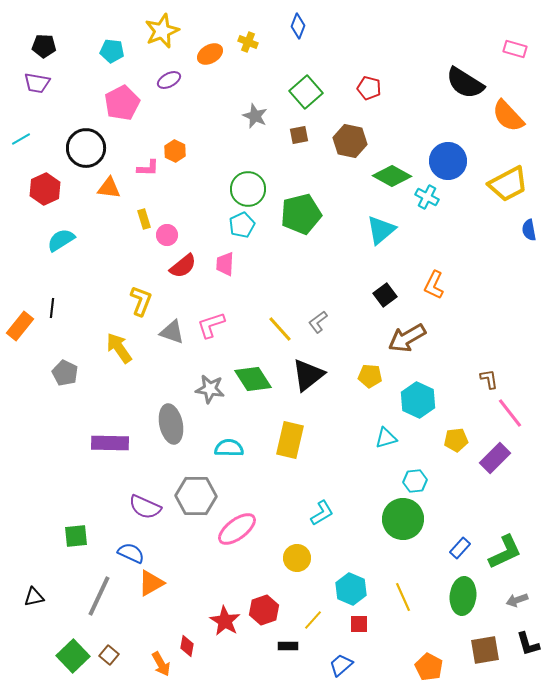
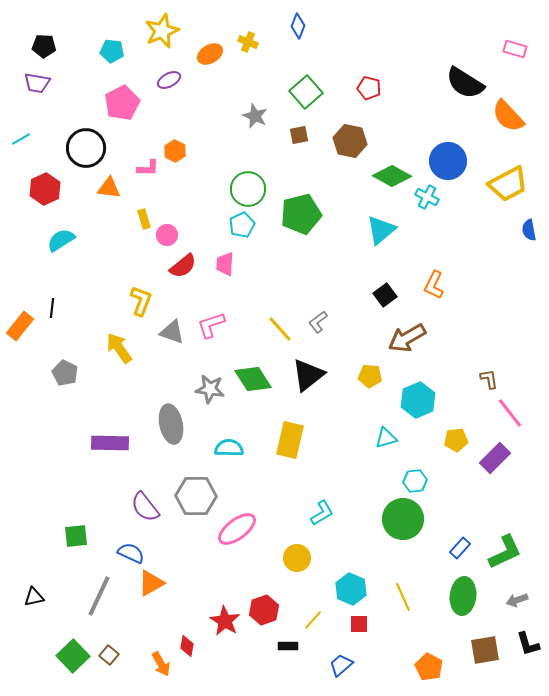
cyan hexagon at (418, 400): rotated 12 degrees clockwise
purple semicircle at (145, 507): rotated 28 degrees clockwise
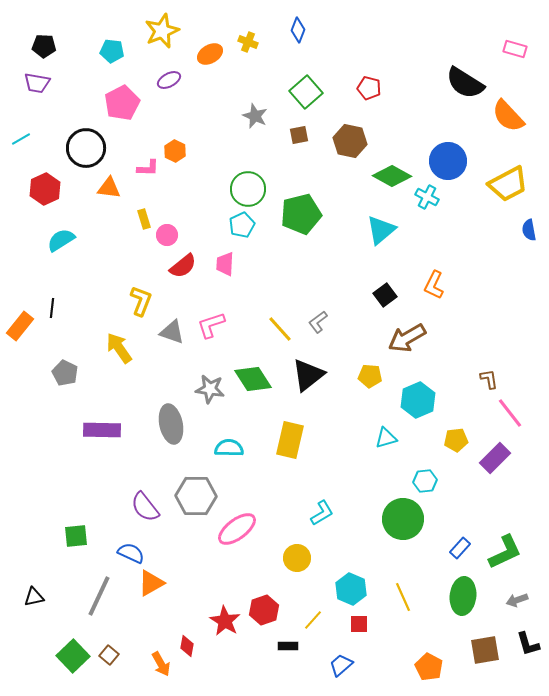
blue diamond at (298, 26): moved 4 px down
purple rectangle at (110, 443): moved 8 px left, 13 px up
cyan hexagon at (415, 481): moved 10 px right
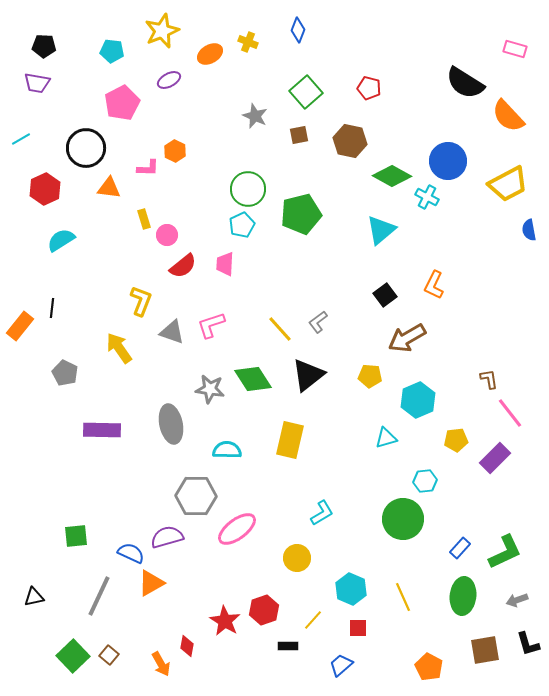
cyan semicircle at (229, 448): moved 2 px left, 2 px down
purple semicircle at (145, 507): moved 22 px right, 30 px down; rotated 112 degrees clockwise
red square at (359, 624): moved 1 px left, 4 px down
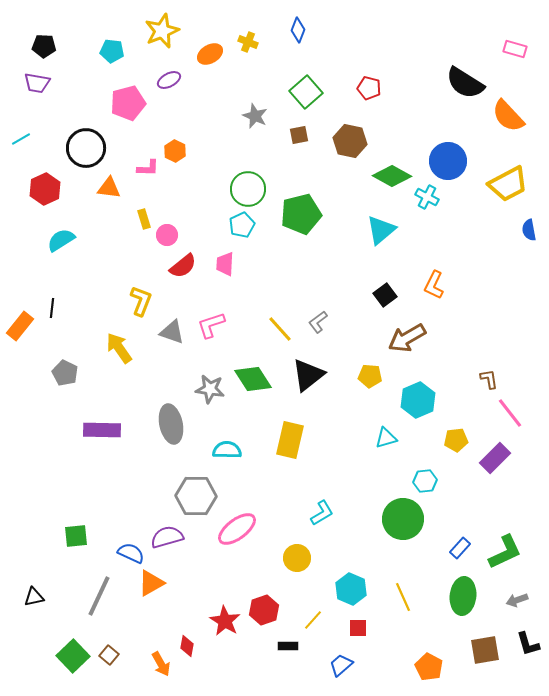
pink pentagon at (122, 103): moved 6 px right; rotated 12 degrees clockwise
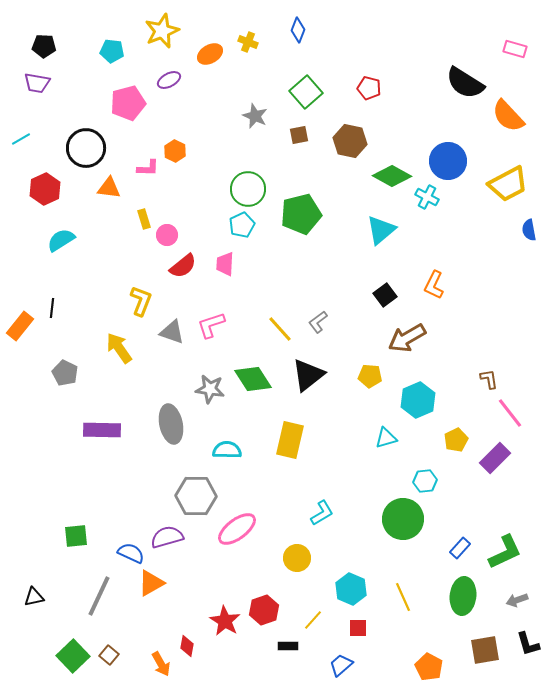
yellow pentagon at (456, 440): rotated 20 degrees counterclockwise
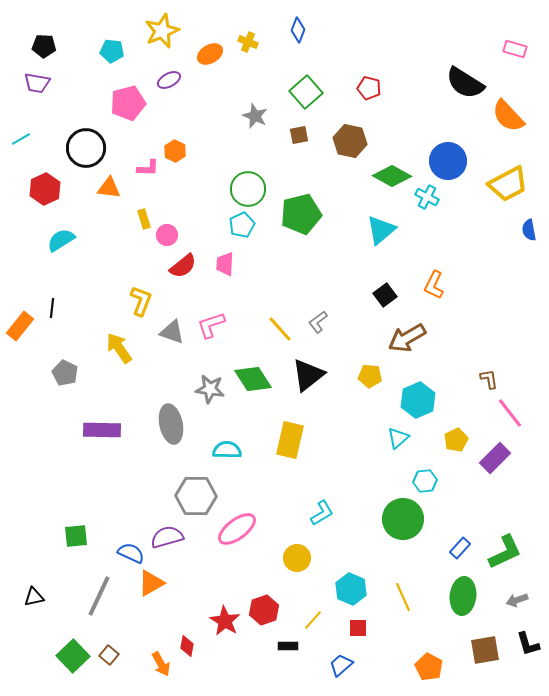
cyan triangle at (386, 438): moved 12 px right; rotated 25 degrees counterclockwise
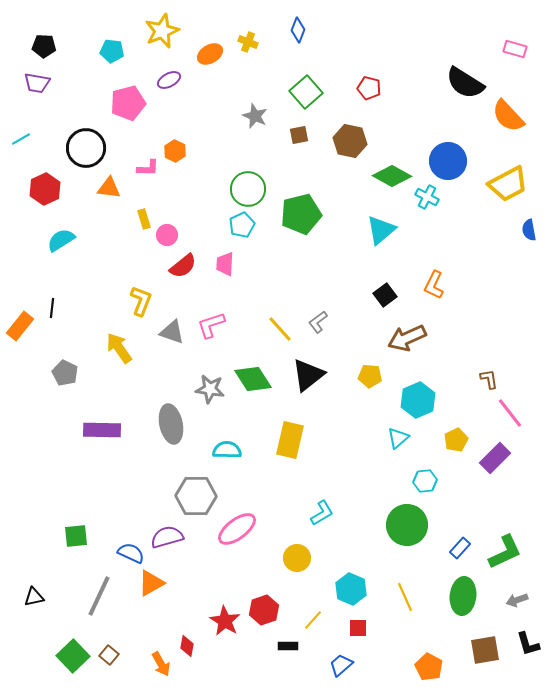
brown arrow at (407, 338): rotated 6 degrees clockwise
green circle at (403, 519): moved 4 px right, 6 px down
yellow line at (403, 597): moved 2 px right
